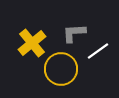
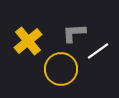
yellow cross: moved 4 px left, 2 px up
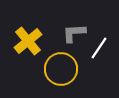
white line: moved 1 px right, 3 px up; rotated 20 degrees counterclockwise
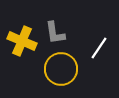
gray L-shape: moved 19 px left; rotated 95 degrees counterclockwise
yellow cross: moved 6 px left; rotated 28 degrees counterclockwise
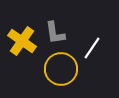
yellow cross: rotated 12 degrees clockwise
white line: moved 7 px left
